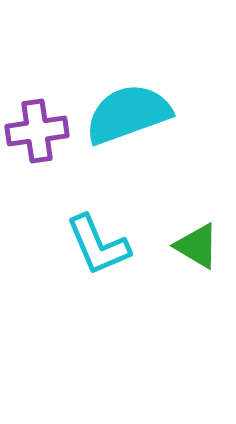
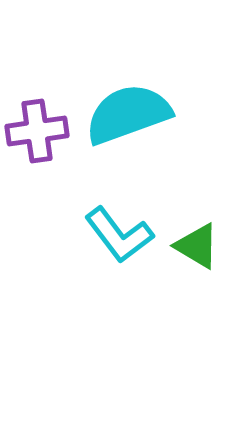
cyan L-shape: moved 21 px right, 10 px up; rotated 14 degrees counterclockwise
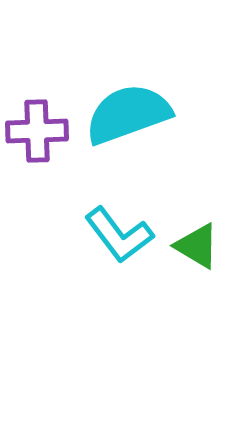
purple cross: rotated 6 degrees clockwise
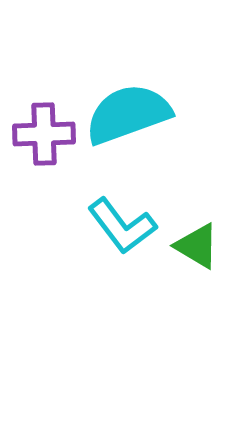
purple cross: moved 7 px right, 3 px down
cyan L-shape: moved 3 px right, 9 px up
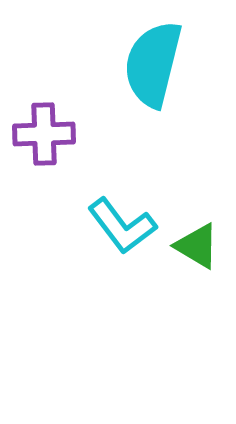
cyan semicircle: moved 25 px right, 50 px up; rotated 56 degrees counterclockwise
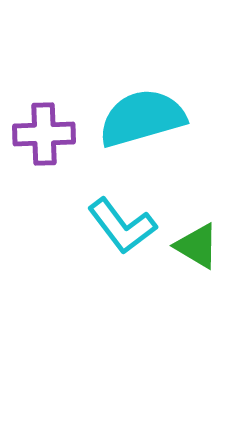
cyan semicircle: moved 11 px left, 54 px down; rotated 60 degrees clockwise
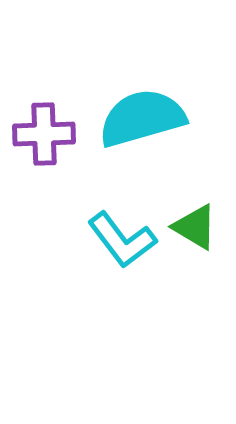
cyan L-shape: moved 14 px down
green triangle: moved 2 px left, 19 px up
